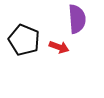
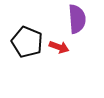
black pentagon: moved 3 px right, 2 px down
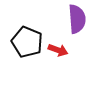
red arrow: moved 1 px left, 3 px down
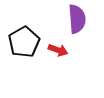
black pentagon: moved 3 px left; rotated 20 degrees clockwise
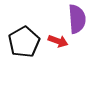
red arrow: moved 9 px up
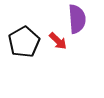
red arrow: rotated 24 degrees clockwise
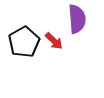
red arrow: moved 4 px left
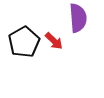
purple semicircle: moved 1 px right, 1 px up
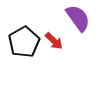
purple semicircle: rotated 32 degrees counterclockwise
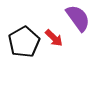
red arrow: moved 3 px up
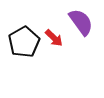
purple semicircle: moved 3 px right, 4 px down
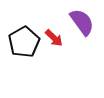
purple semicircle: moved 1 px right
